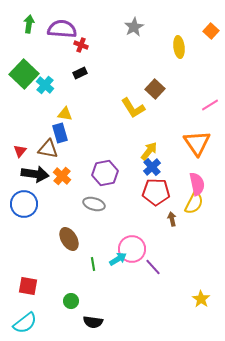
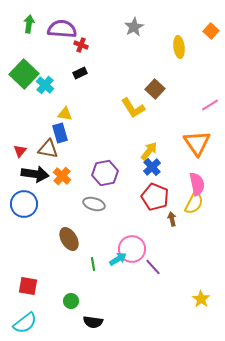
red pentagon: moved 1 px left, 5 px down; rotated 20 degrees clockwise
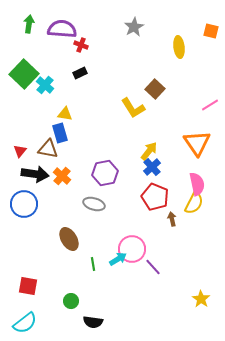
orange square: rotated 28 degrees counterclockwise
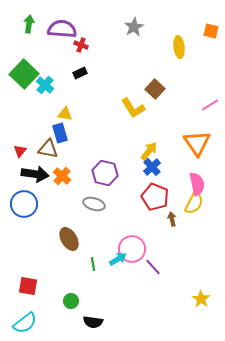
purple hexagon: rotated 25 degrees clockwise
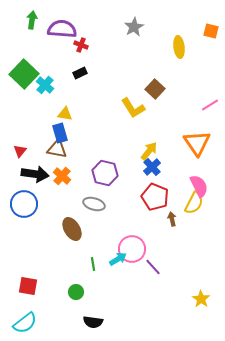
green arrow: moved 3 px right, 4 px up
brown triangle: moved 9 px right
pink semicircle: moved 2 px right, 2 px down; rotated 15 degrees counterclockwise
brown ellipse: moved 3 px right, 10 px up
green circle: moved 5 px right, 9 px up
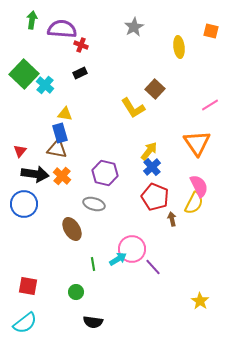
yellow star: moved 1 px left, 2 px down
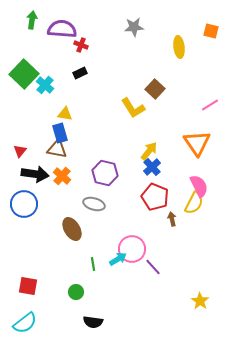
gray star: rotated 24 degrees clockwise
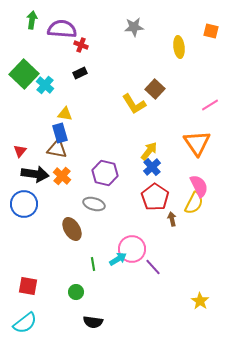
yellow L-shape: moved 1 px right, 4 px up
red pentagon: rotated 12 degrees clockwise
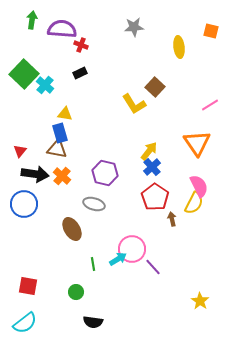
brown square: moved 2 px up
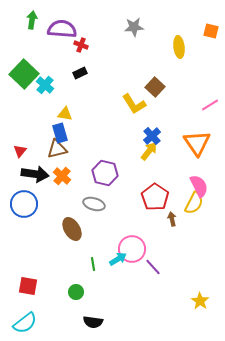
brown triangle: rotated 25 degrees counterclockwise
blue cross: moved 31 px up
